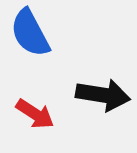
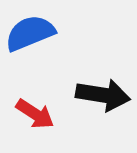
blue semicircle: rotated 96 degrees clockwise
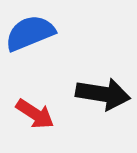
black arrow: moved 1 px up
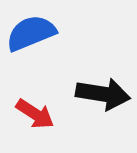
blue semicircle: moved 1 px right
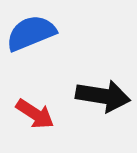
black arrow: moved 2 px down
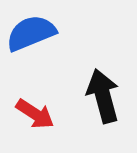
black arrow: rotated 114 degrees counterclockwise
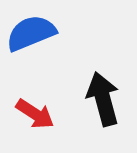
black arrow: moved 3 px down
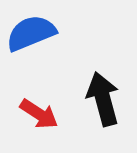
red arrow: moved 4 px right
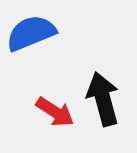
red arrow: moved 16 px right, 2 px up
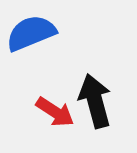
black arrow: moved 8 px left, 2 px down
